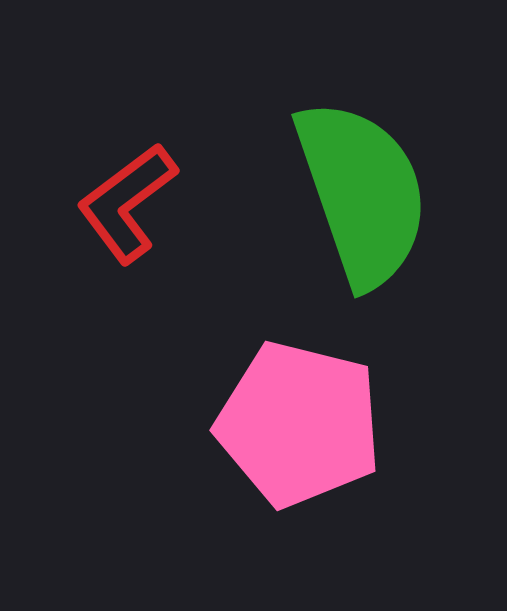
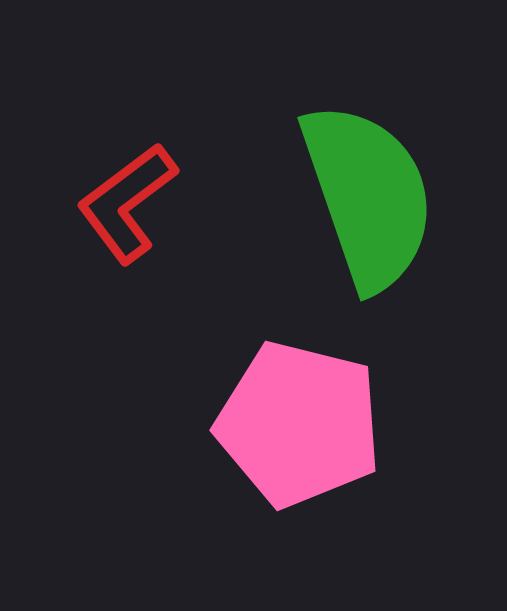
green semicircle: moved 6 px right, 3 px down
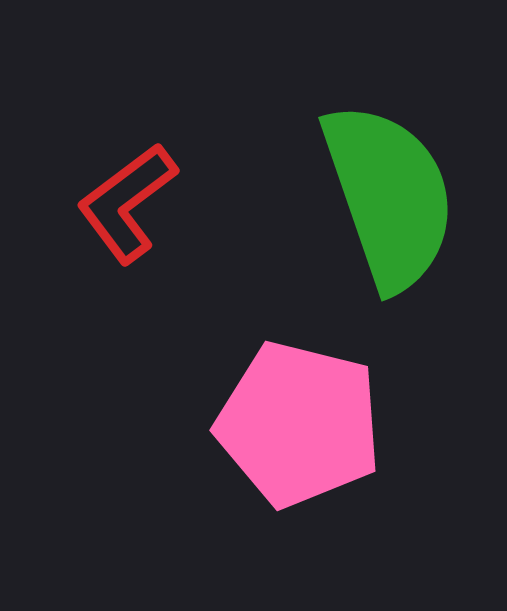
green semicircle: moved 21 px right
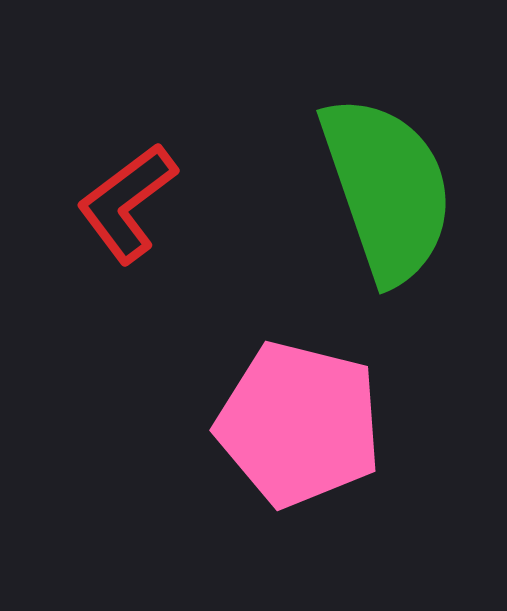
green semicircle: moved 2 px left, 7 px up
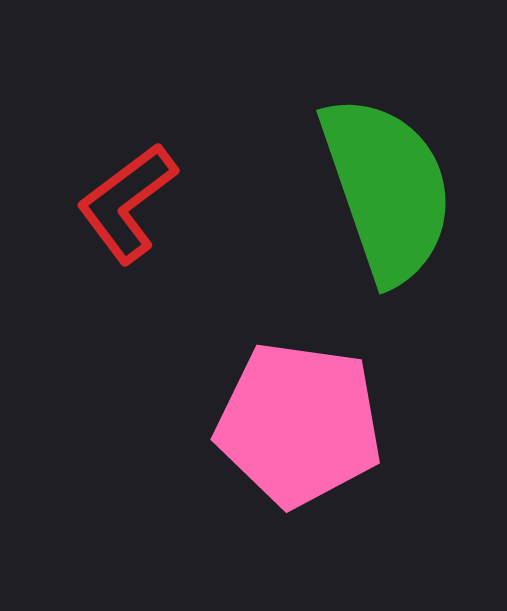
pink pentagon: rotated 6 degrees counterclockwise
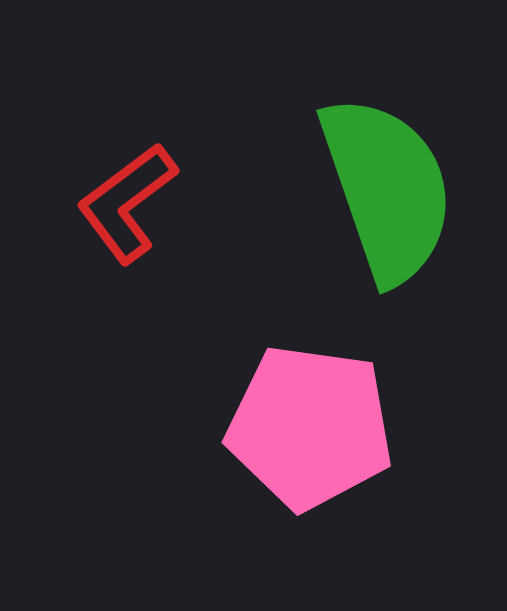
pink pentagon: moved 11 px right, 3 px down
